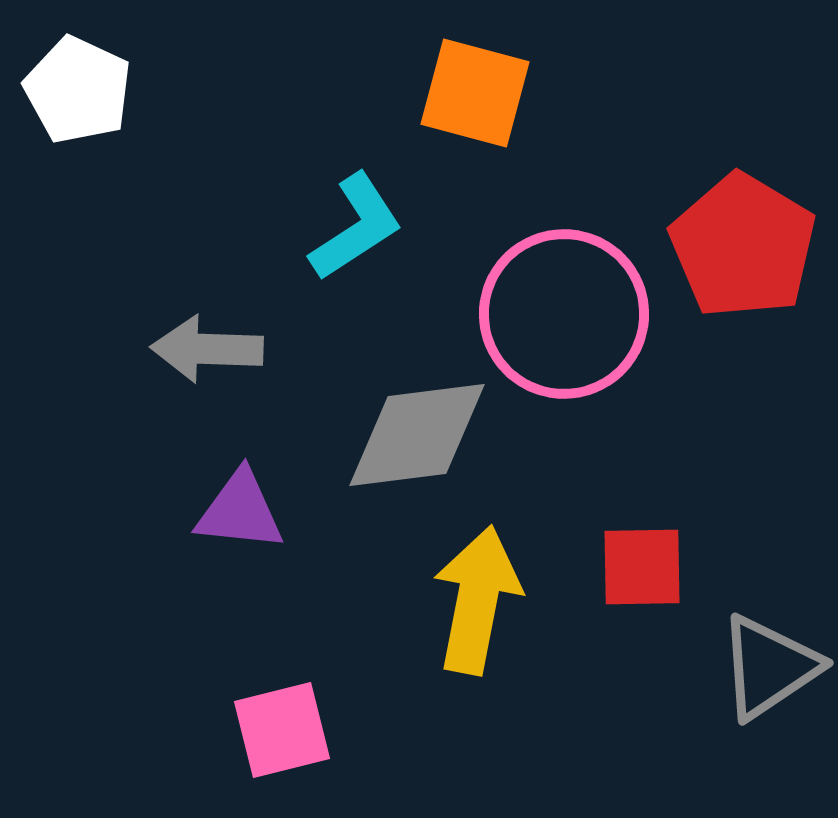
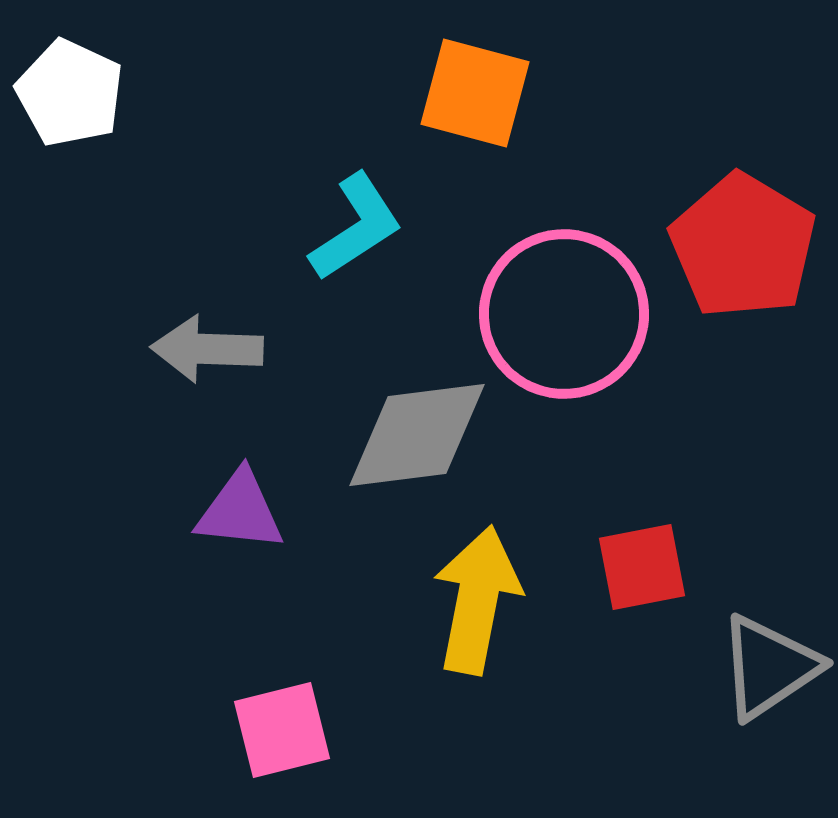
white pentagon: moved 8 px left, 3 px down
red square: rotated 10 degrees counterclockwise
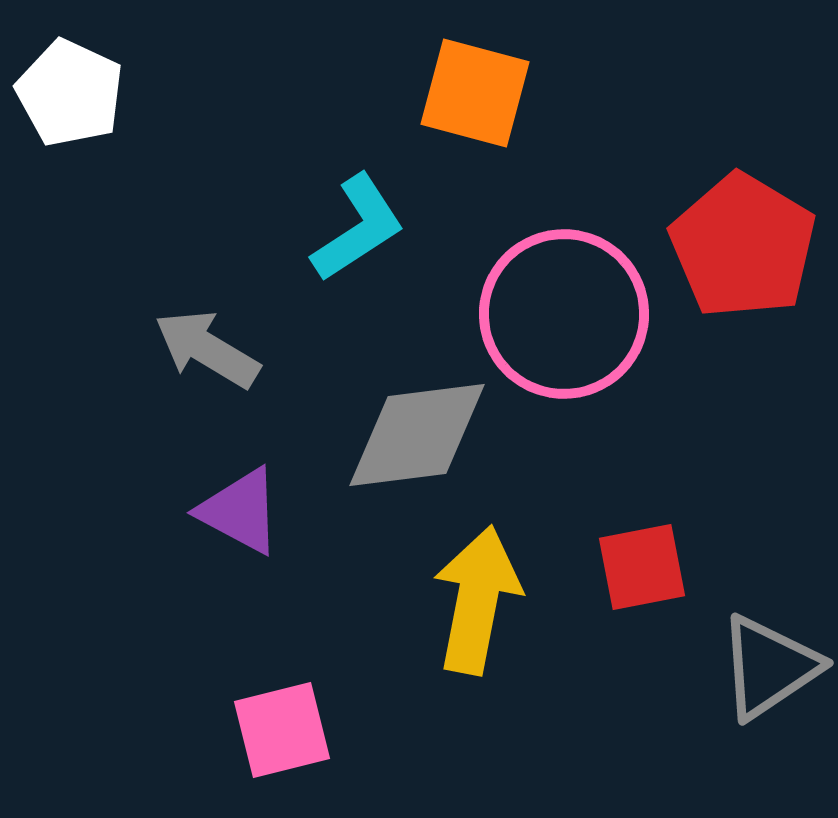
cyan L-shape: moved 2 px right, 1 px down
gray arrow: rotated 29 degrees clockwise
purple triangle: rotated 22 degrees clockwise
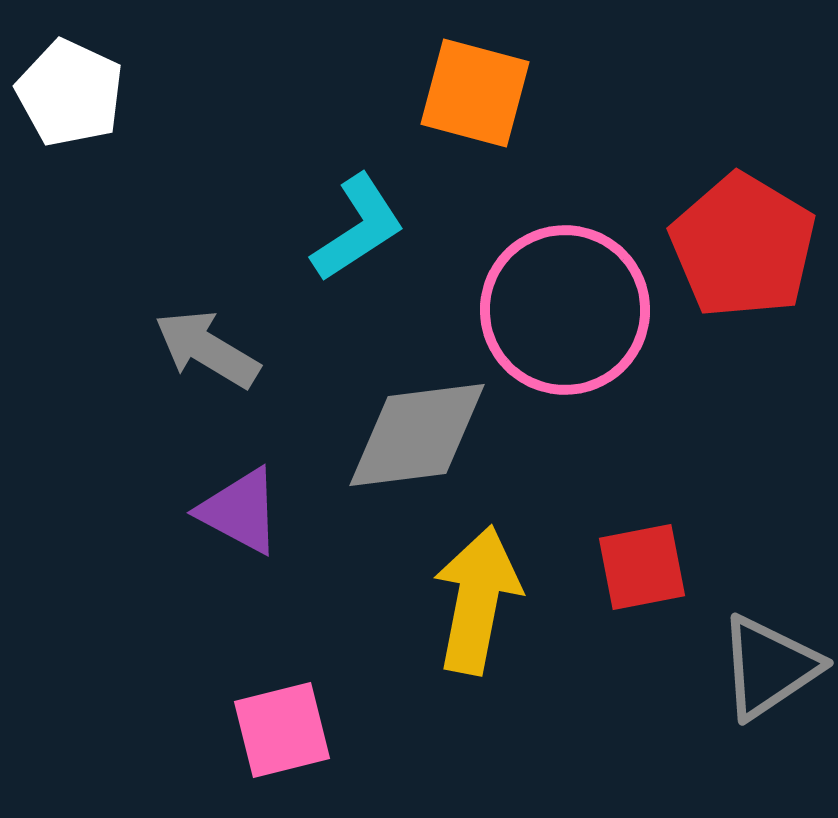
pink circle: moved 1 px right, 4 px up
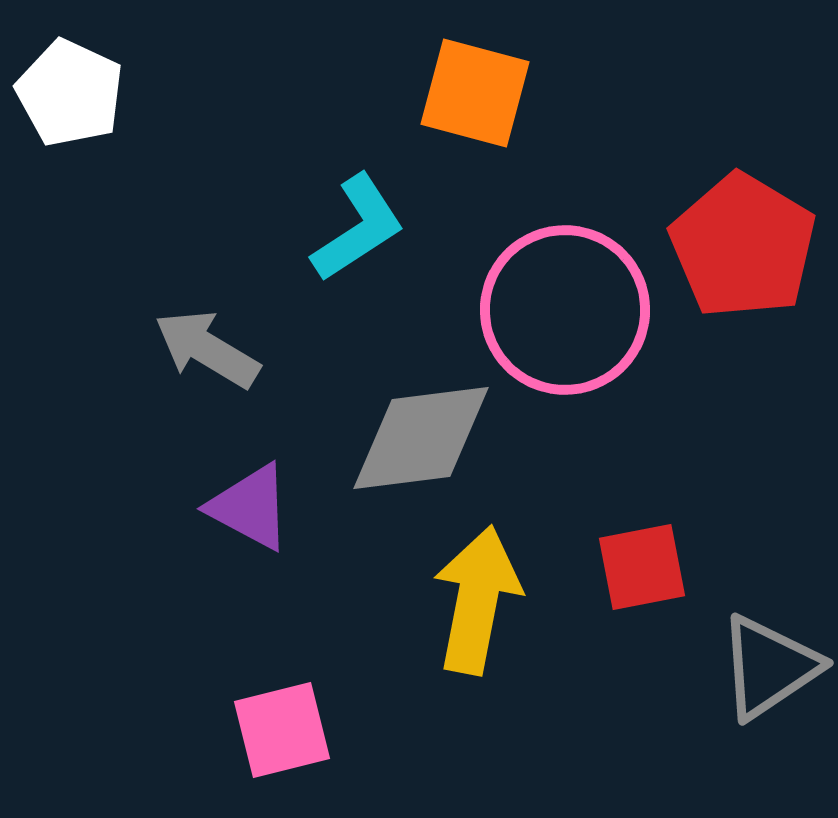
gray diamond: moved 4 px right, 3 px down
purple triangle: moved 10 px right, 4 px up
